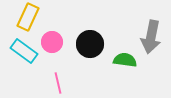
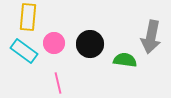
yellow rectangle: rotated 20 degrees counterclockwise
pink circle: moved 2 px right, 1 px down
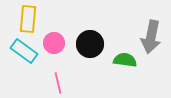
yellow rectangle: moved 2 px down
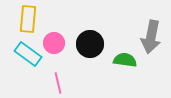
cyan rectangle: moved 4 px right, 3 px down
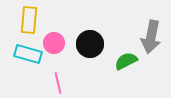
yellow rectangle: moved 1 px right, 1 px down
cyan rectangle: rotated 20 degrees counterclockwise
green semicircle: moved 1 px right, 1 px down; rotated 35 degrees counterclockwise
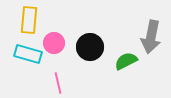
black circle: moved 3 px down
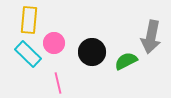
black circle: moved 2 px right, 5 px down
cyan rectangle: rotated 28 degrees clockwise
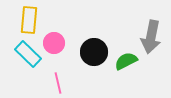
black circle: moved 2 px right
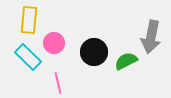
cyan rectangle: moved 3 px down
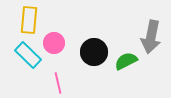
cyan rectangle: moved 2 px up
